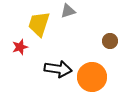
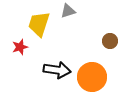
black arrow: moved 1 px left, 1 px down
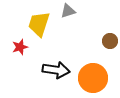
black arrow: moved 1 px left
orange circle: moved 1 px right, 1 px down
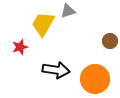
yellow trapezoid: moved 4 px right; rotated 12 degrees clockwise
orange circle: moved 2 px right, 1 px down
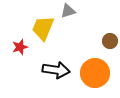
yellow trapezoid: moved 4 px down; rotated 8 degrees counterclockwise
orange circle: moved 6 px up
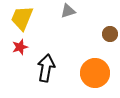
yellow trapezoid: moved 21 px left, 10 px up
brown circle: moved 7 px up
black arrow: moved 10 px left, 2 px up; rotated 88 degrees counterclockwise
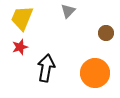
gray triangle: rotated 28 degrees counterclockwise
brown circle: moved 4 px left, 1 px up
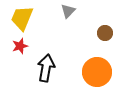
brown circle: moved 1 px left
red star: moved 1 px up
orange circle: moved 2 px right, 1 px up
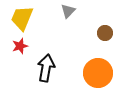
orange circle: moved 1 px right, 1 px down
